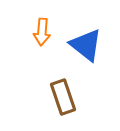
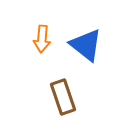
orange arrow: moved 7 px down
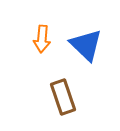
blue triangle: rotated 6 degrees clockwise
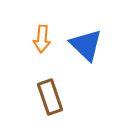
brown rectangle: moved 13 px left
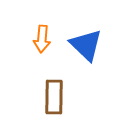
brown rectangle: moved 4 px right; rotated 20 degrees clockwise
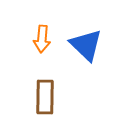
brown rectangle: moved 9 px left
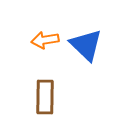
orange arrow: moved 3 px right, 1 px down; rotated 76 degrees clockwise
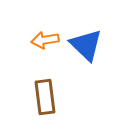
brown rectangle: rotated 8 degrees counterclockwise
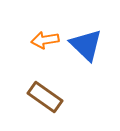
brown rectangle: rotated 48 degrees counterclockwise
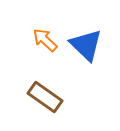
orange arrow: rotated 52 degrees clockwise
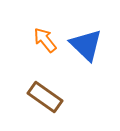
orange arrow: rotated 8 degrees clockwise
